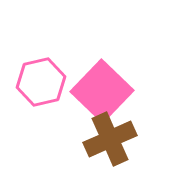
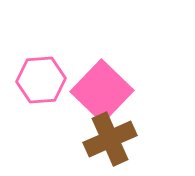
pink hexagon: moved 2 px up; rotated 9 degrees clockwise
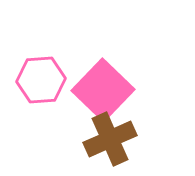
pink square: moved 1 px right, 1 px up
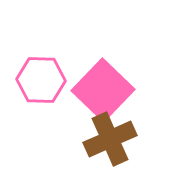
pink hexagon: rotated 6 degrees clockwise
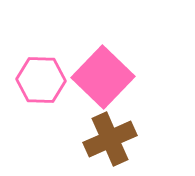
pink square: moved 13 px up
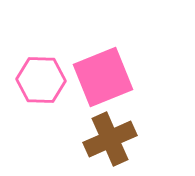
pink square: rotated 24 degrees clockwise
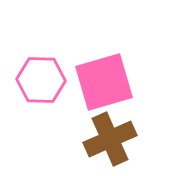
pink square: moved 1 px right, 5 px down; rotated 6 degrees clockwise
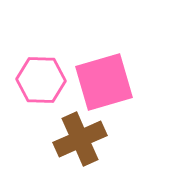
brown cross: moved 30 px left
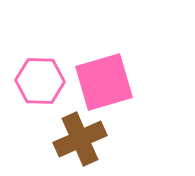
pink hexagon: moved 1 px left, 1 px down
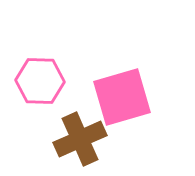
pink square: moved 18 px right, 15 px down
